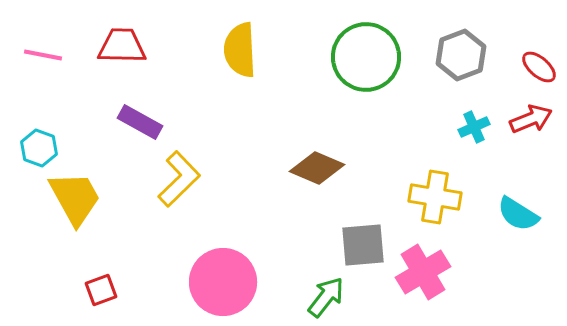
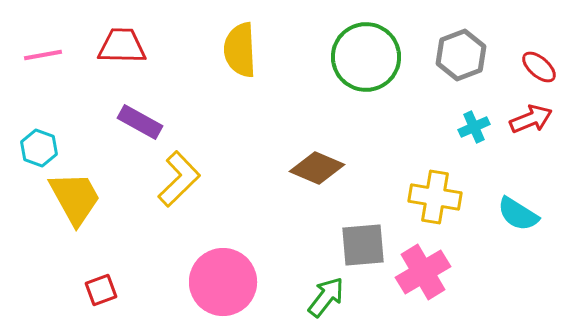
pink line: rotated 21 degrees counterclockwise
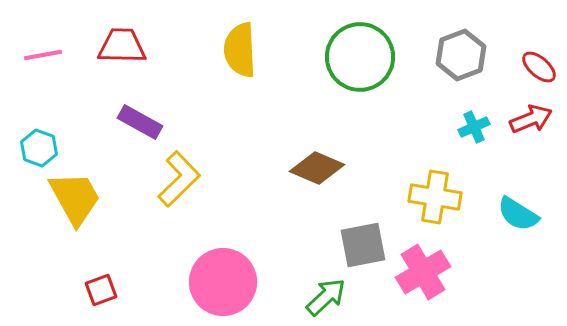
green circle: moved 6 px left
gray square: rotated 6 degrees counterclockwise
green arrow: rotated 9 degrees clockwise
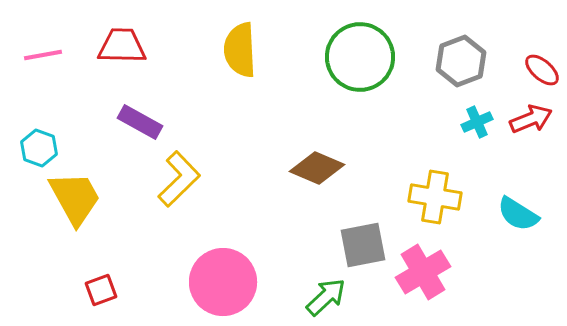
gray hexagon: moved 6 px down
red ellipse: moved 3 px right, 3 px down
cyan cross: moved 3 px right, 5 px up
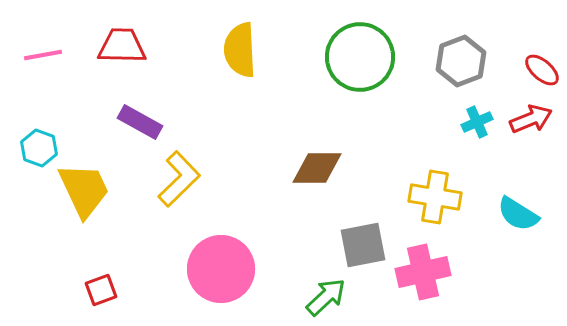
brown diamond: rotated 24 degrees counterclockwise
yellow trapezoid: moved 9 px right, 8 px up; rotated 4 degrees clockwise
pink cross: rotated 18 degrees clockwise
pink circle: moved 2 px left, 13 px up
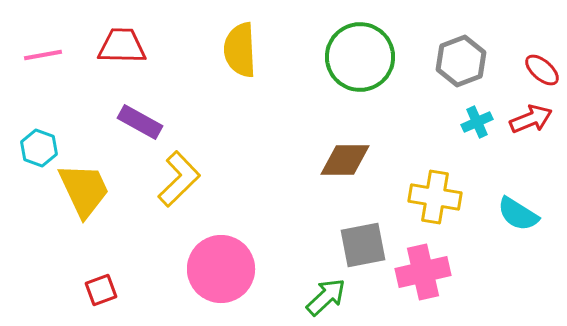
brown diamond: moved 28 px right, 8 px up
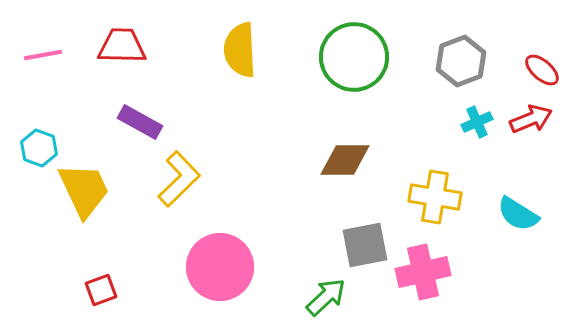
green circle: moved 6 px left
gray square: moved 2 px right
pink circle: moved 1 px left, 2 px up
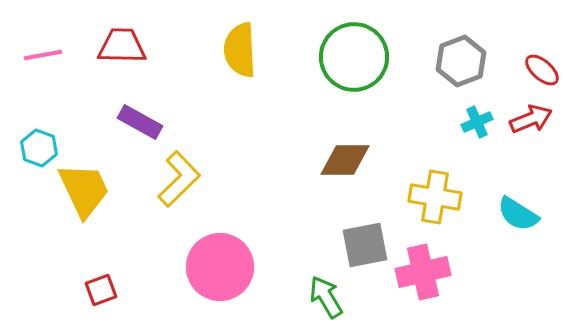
green arrow: rotated 78 degrees counterclockwise
